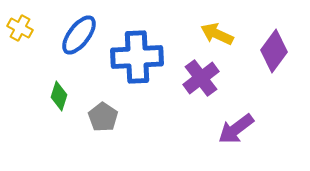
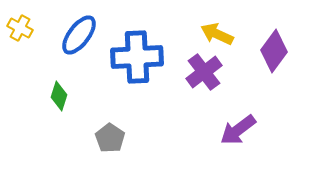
purple cross: moved 3 px right, 6 px up
gray pentagon: moved 7 px right, 21 px down
purple arrow: moved 2 px right, 1 px down
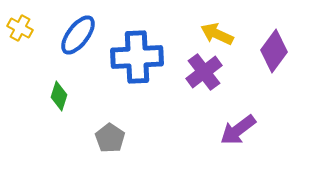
blue ellipse: moved 1 px left
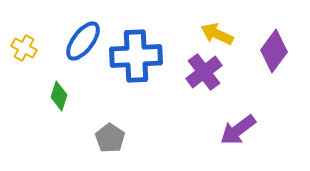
yellow cross: moved 4 px right, 20 px down
blue ellipse: moved 5 px right, 6 px down
blue cross: moved 1 px left, 1 px up
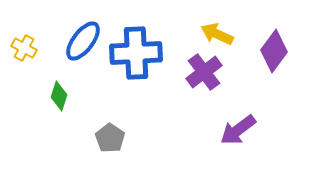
blue cross: moved 3 px up
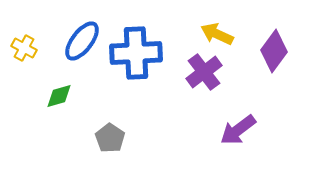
blue ellipse: moved 1 px left
green diamond: rotated 56 degrees clockwise
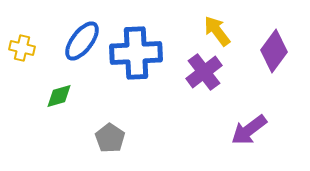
yellow arrow: moved 3 px up; rotated 28 degrees clockwise
yellow cross: moved 2 px left; rotated 15 degrees counterclockwise
purple arrow: moved 11 px right
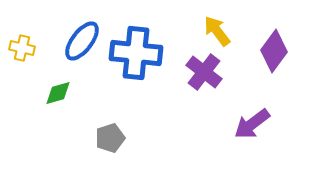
blue cross: rotated 9 degrees clockwise
purple cross: rotated 15 degrees counterclockwise
green diamond: moved 1 px left, 3 px up
purple arrow: moved 3 px right, 6 px up
gray pentagon: rotated 20 degrees clockwise
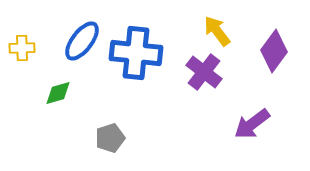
yellow cross: rotated 15 degrees counterclockwise
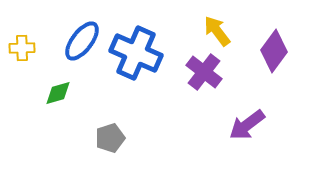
blue cross: rotated 18 degrees clockwise
purple arrow: moved 5 px left, 1 px down
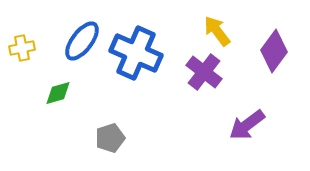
yellow cross: rotated 10 degrees counterclockwise
